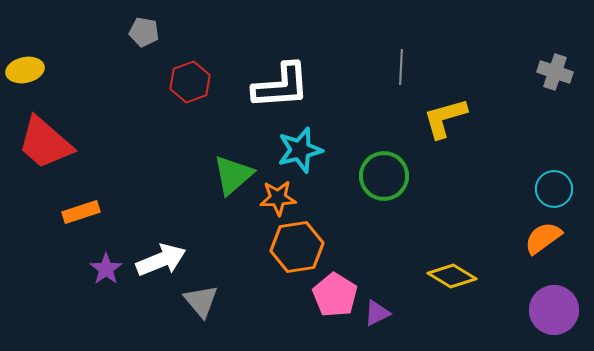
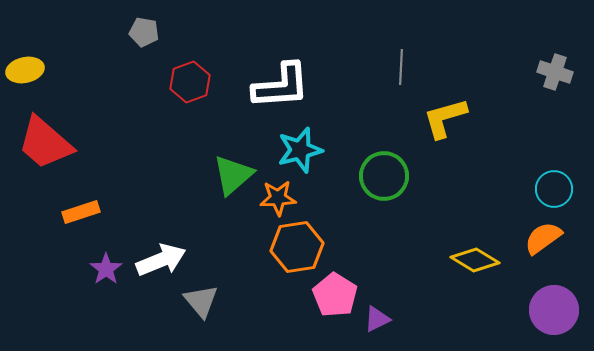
yellow diamond: moved 23 px right, 16 px up
purple triangle: moved 6 px down
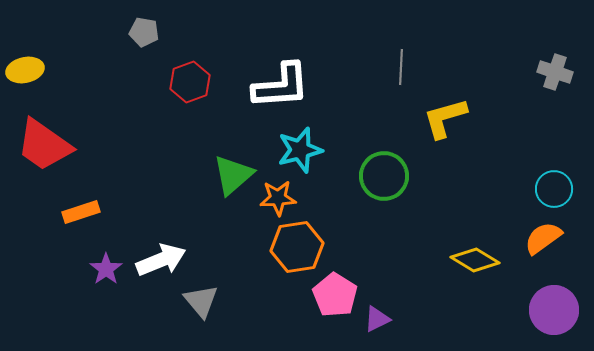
red trapezoid: moved 1 px left, 2 px down; rotated 6 degrees counterclockwise
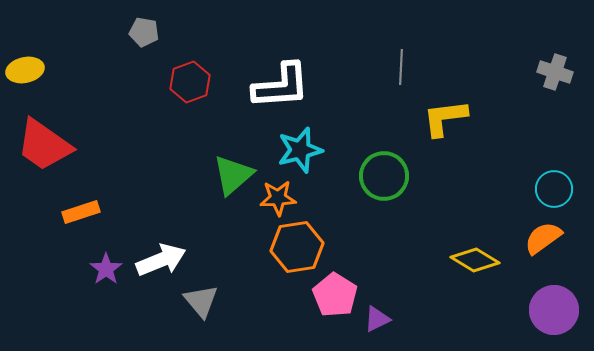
yellow L-shape: rotated 9 degrees clockwise
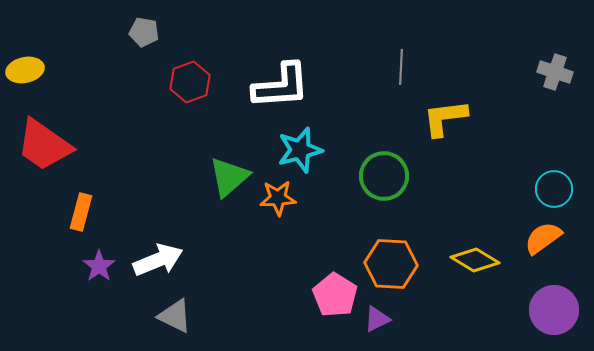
green triangle: moved 4 px left, 2 px down
orange rectangle: rotated 57 degrees counterclockwise
orange hexagon: moved 94 px right, 17 px down; rotated 12 degrees clockwise
white arrow: moved 3 px left
purple star: moved 7 px left, 3 px up
gray triangle: moved 26 px left, 15 px down; rotated 24 degrees counterclockwise
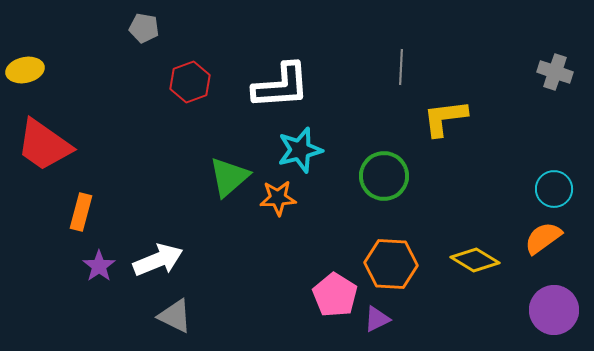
gray pentagon: moved 4 px up
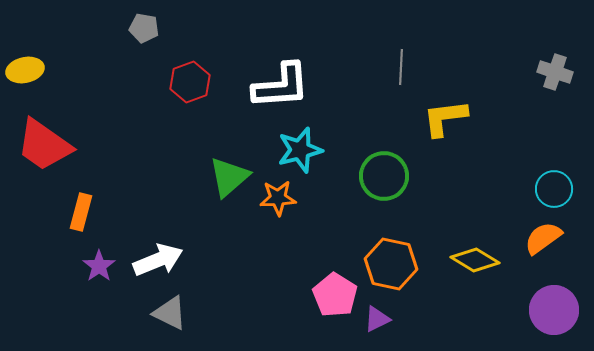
orange hexagon: rotated 9 degrees clockwise
gray triangle: moved 5 px left, 3 px up
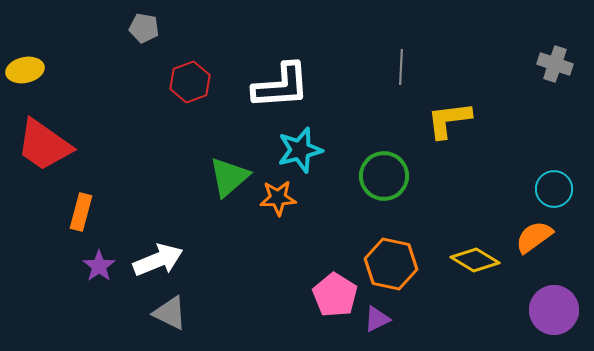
gray cross: moved 8 px up
yellow L-shape: moved 4 px right, 2 px down
orange semicircle: moved 9 px left, 1 px up
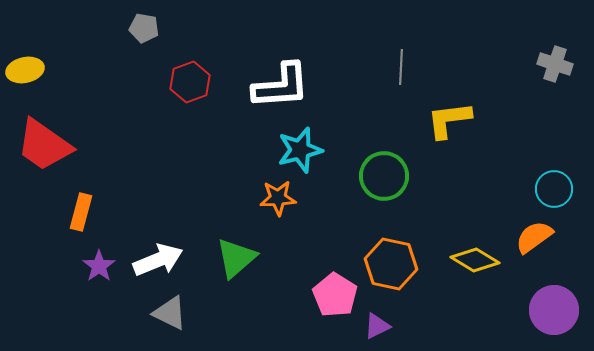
green triangle: moved 7 px right, 81 px down
purple triangle: moved 7 px down
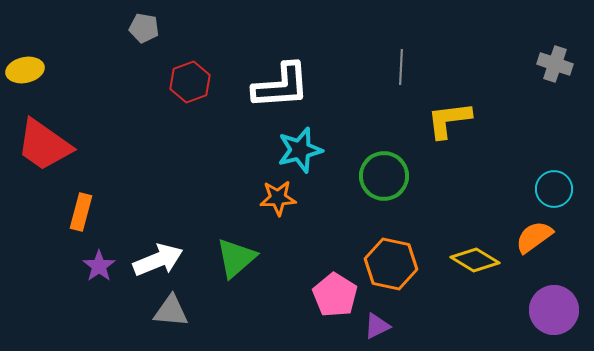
gray triangle: moved 1 px right, 2 px up; rotated 21 degrees counterclockwise
